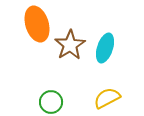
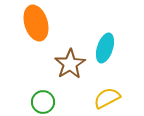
orange ellipse: moved 1 px left, 1 px up
brown star: moved 19 px down
green circle: moved 8 px left
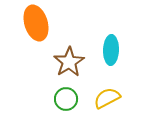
cyan ellipse: moved 6 px right, 2 px down; rotated 16 degrees counterclockwise
brown star: moved 1 px left, 2 px up
green circle: moved 23 px right, 3 px up
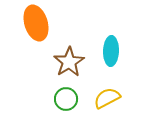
cyan ellipse: moved 1 px down
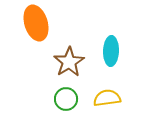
yellow semicircle: rotated 20 degrees clockwise
